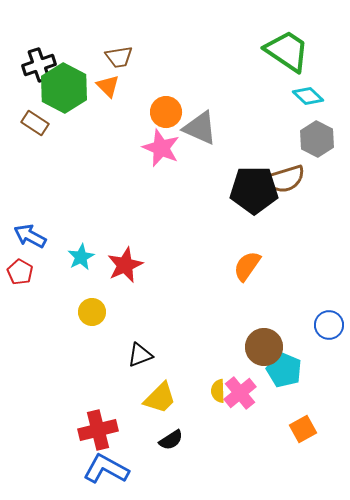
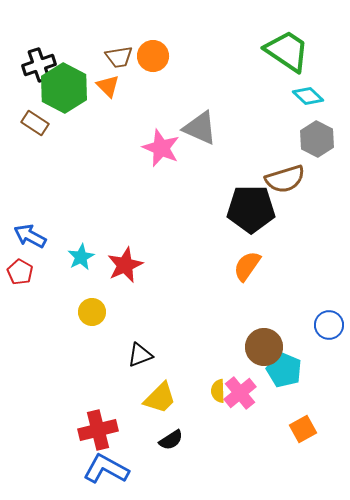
orange circle: moved 13 px left, 56 px up
black pentagon: moved 3 px left, 19 px down
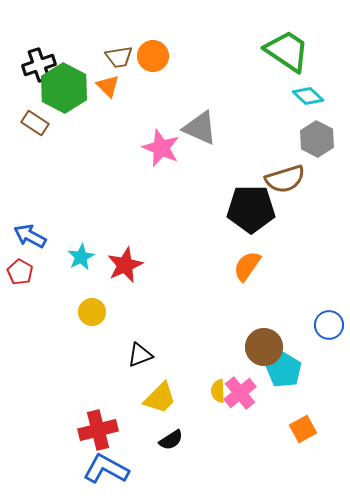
cyan pentagon: rotated 8 degrees clockwise
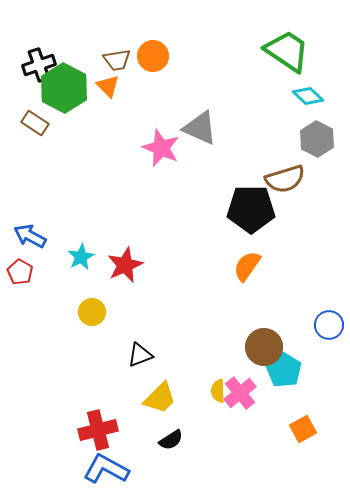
brown trapezoid: moved 2 px left, 3 px down
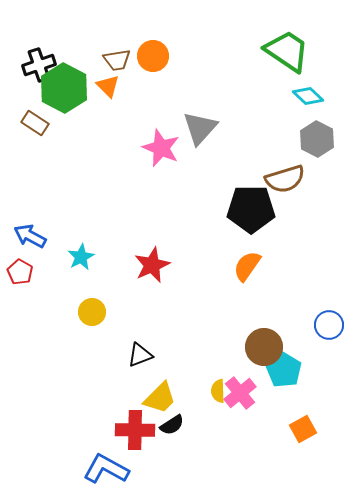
gray triangle: rotated 48 degrees clockwise
red star: moved 27 px right
red cross: moved 37 px right; rotated 15 degrees clockwise
black semicircle: moved 1 px right, 15 px up
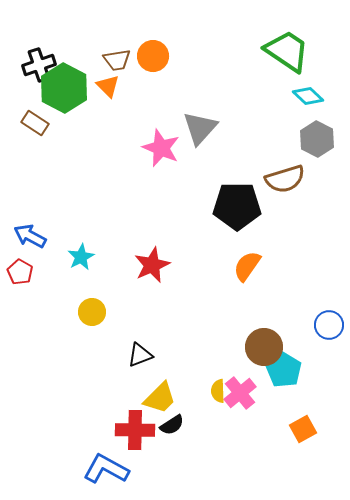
black pentagon: moved 14 px left, 3 px up
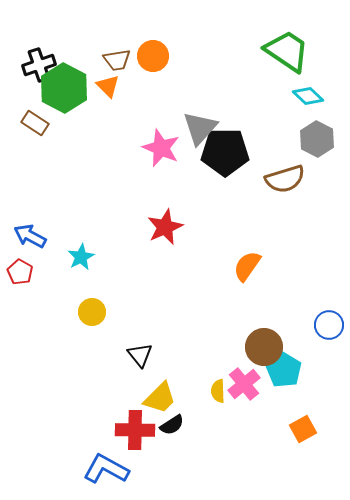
black pentagon: moved 12 px left, 54 px up
red star: moved 13 px right, 38 px up
black triangle: rotated 48 degrees counterclockwise
pink cross: moved 4 px right, 9 px up
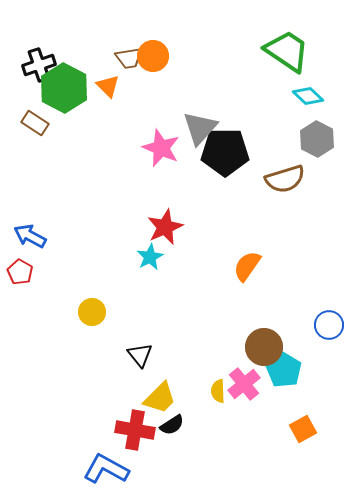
brown trapezoid: moved 12 px right, 2 px up
cyan star: moved 69 px right
red cross: rotated 9 degrees clockwise
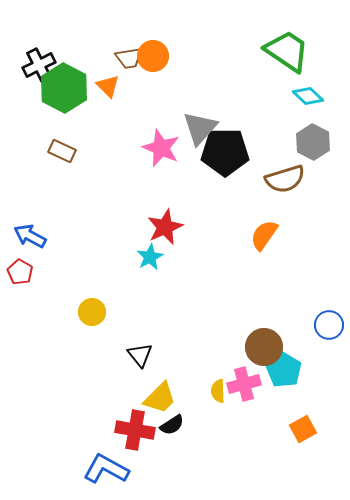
black cross: rotated 8 degrees counterclockwise
brown rectangle: moved 27 px right, 28 px down; rotated 8 degrees counterclockwise
gray hexagon: moved 4 px left, 3 px down
orange semicircle: moved 17 px right, 31 px up
pink cross: rotated 24 degrees clockwise
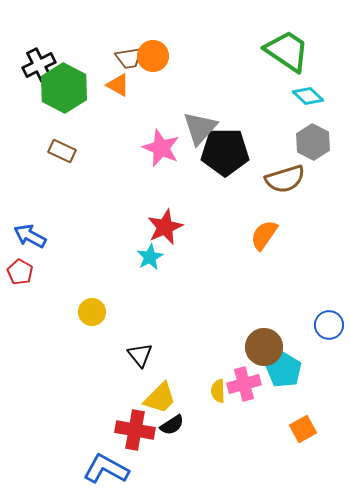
orange triangle: moved 10 px right, 1 px up; rotated 15 degrees counterclockwise
